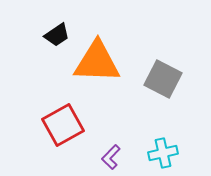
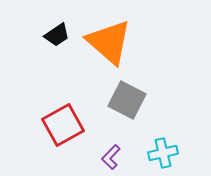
orange triangle: moved 12 px right, 20 px up; rotated 39 degrees clockwise
gray square: moved 36 px left, 21 px down
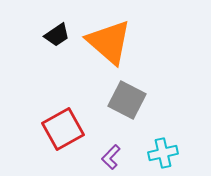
red square: moved 4 px down
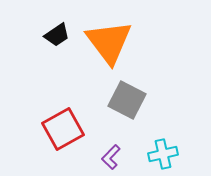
orange triangle: rotated 12 degrees clockwise
cyan cross: moved 1 px down
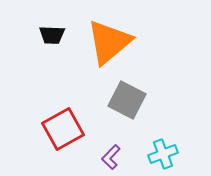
black trapezoid: moved 5 px left; rotated 36 degrees clockwise
orange triangle: rotated 27 degrees clockwise
cyan cross: rotated 8 degrees counterclockwise
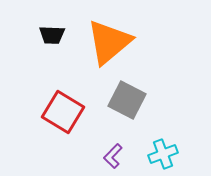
red square: moved 17 px up; rotated 30 degrees counterclockwise
purple L-shape: moved 2 px right, 1 px up
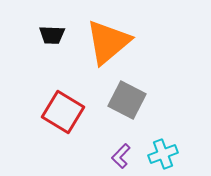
orange triangle: moved 1 px left
purple L-shape: moved 8 px right
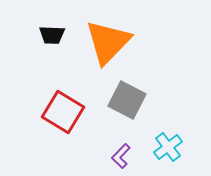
orange triangle: rotated 6 degrees counterclockwise
cyan cross: moved 5 px right, 7 px up; rotated 16 degrees counterclockwise
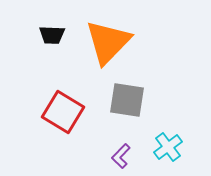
gray square: rotated 18 degrees counterclockwise
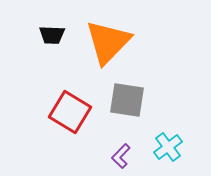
red square: moved 7 px right
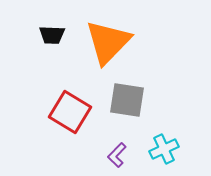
cyan cross: moved 4 px left, 2 px down; rotated 12 degrees clockwise
purple L-shape: moved 4 px left, 1 px up
